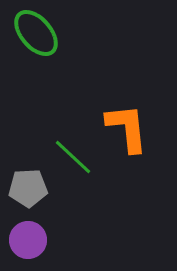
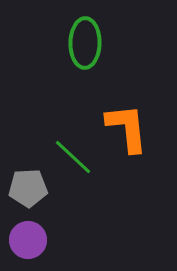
green ellipse: moved 49 px right, 10 px down; rotated 42 degrees clockwise
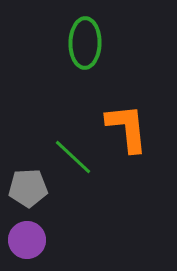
purple circle: moved 1 px left
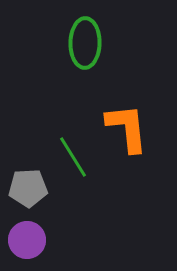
green line: rotated 15 degrees clockwise
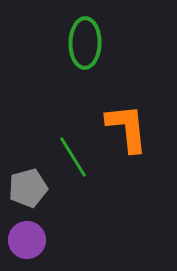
gray pentagon: rotated 12 degrees counterclockwise
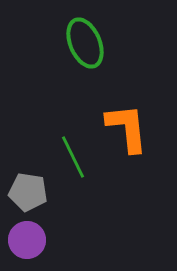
green ellipse: rotated 24 degrees counterclockwise
green line: rotated 6 degrees clockwise
gray pentagon: moved 4 px down; rotated 24 degrees clockwise
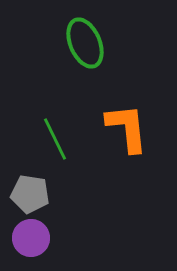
green line: moved 18 px left, 18 px up
gray pentagon: moved 2 px right, 2 px down
purple circle: moved 4 px right, 2 px up
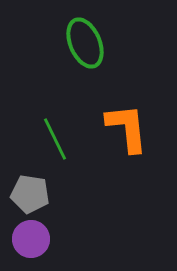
purple circle: moved 1 px down
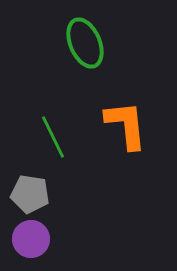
orange L-shape: moved 1 px left, 3 px up
green line: moved 2 px left, 2 px up
